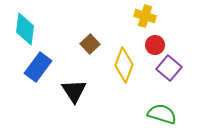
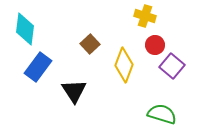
purple square: moved 3 px right, 2 px up
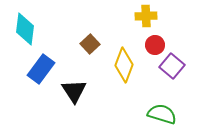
yellow cross: moved 1 px right; rotated 20 degrees counterclockwise
blue rectangle: moved 3 px right, 2 px down
